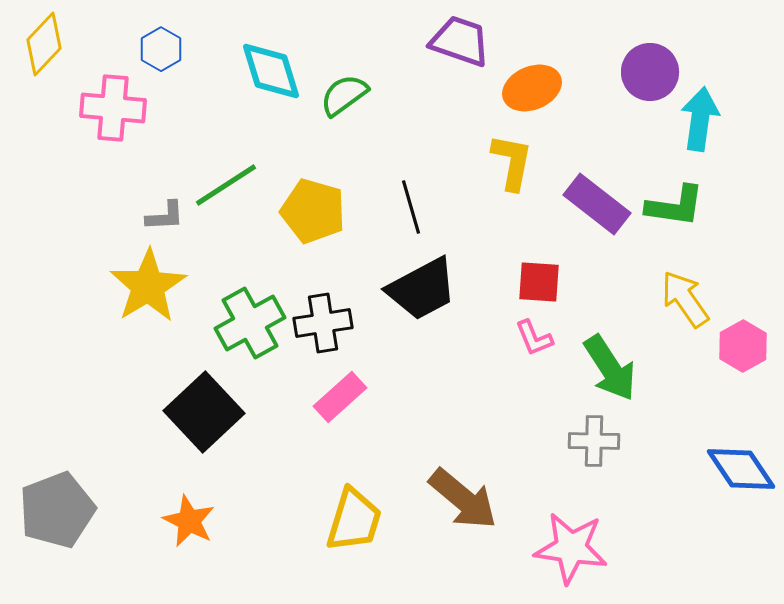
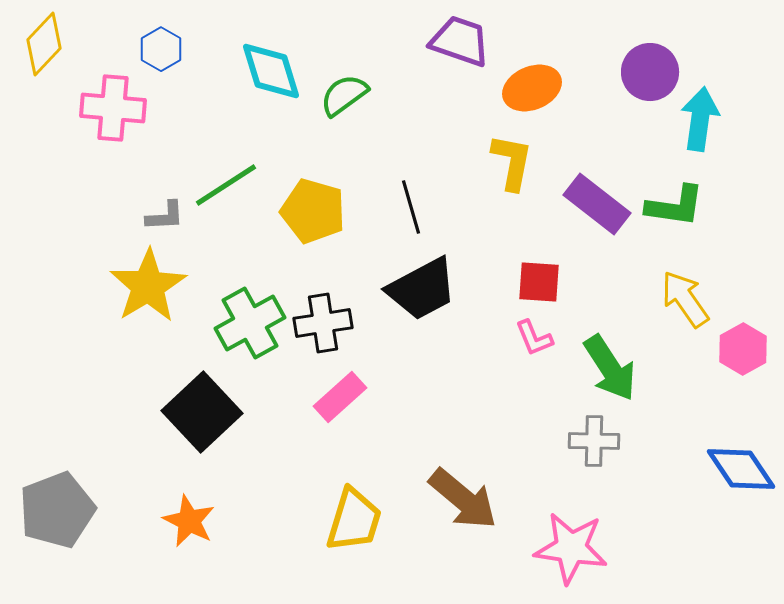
pink hexagon: moved 3 px down
black square: moved 2 px left
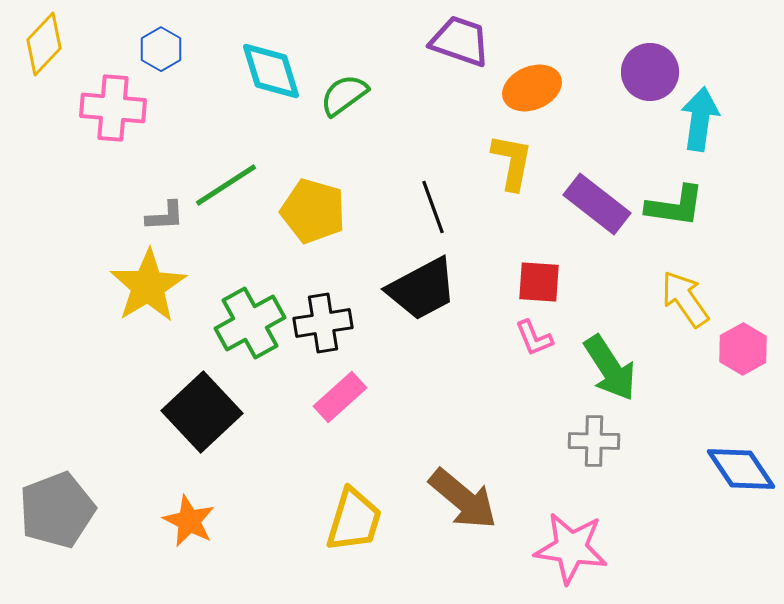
black line: moved 22 px right; rotated 4 degrees counterclockwise
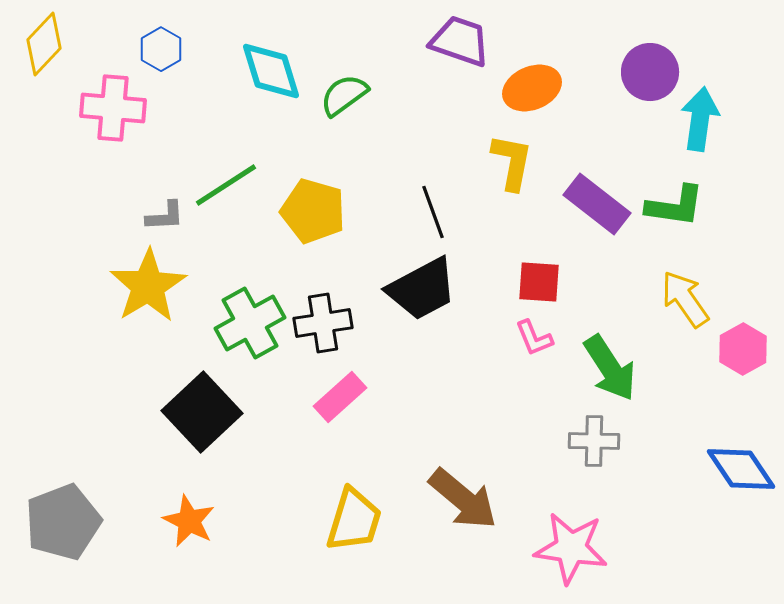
black line: moved 5 px down
gray pentagon: moved 6 px right, 12 px down
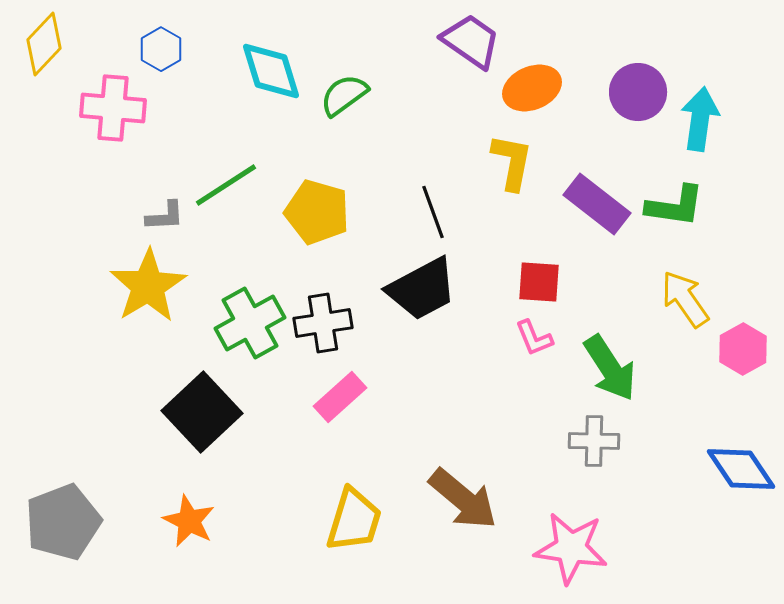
purple trapezoid: moved 11 px right; rotated 16 degrees clockwise
purple circle: moved 12 px left, 20 px down
yellow pentagon: moved 4 px right, 1 px down
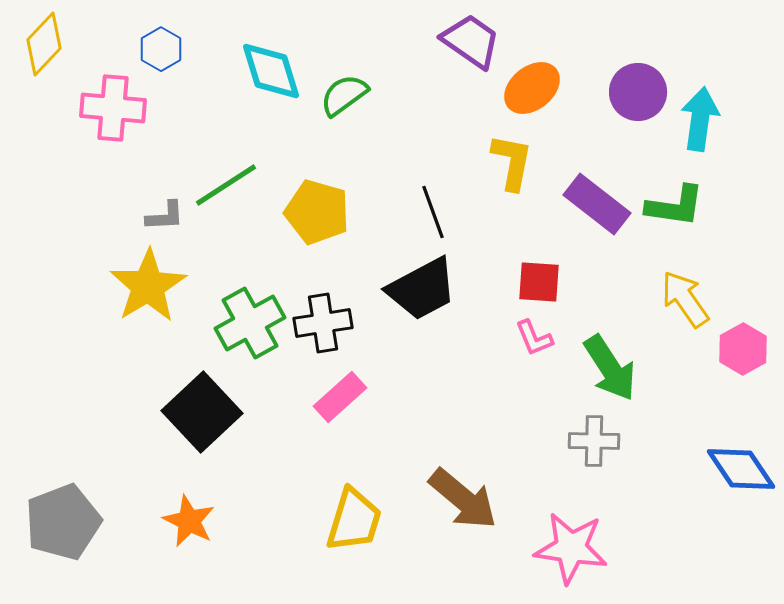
orange ellipse: rotated 16 degrees counterclockwise
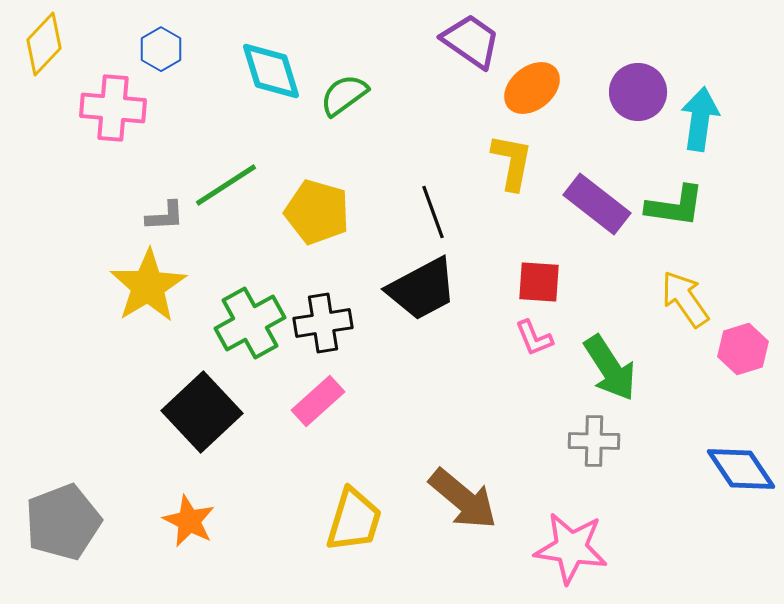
pink hexagon: rotated 12 degrees clockwise
pink rectangle: moved 22 px left, 4 px down
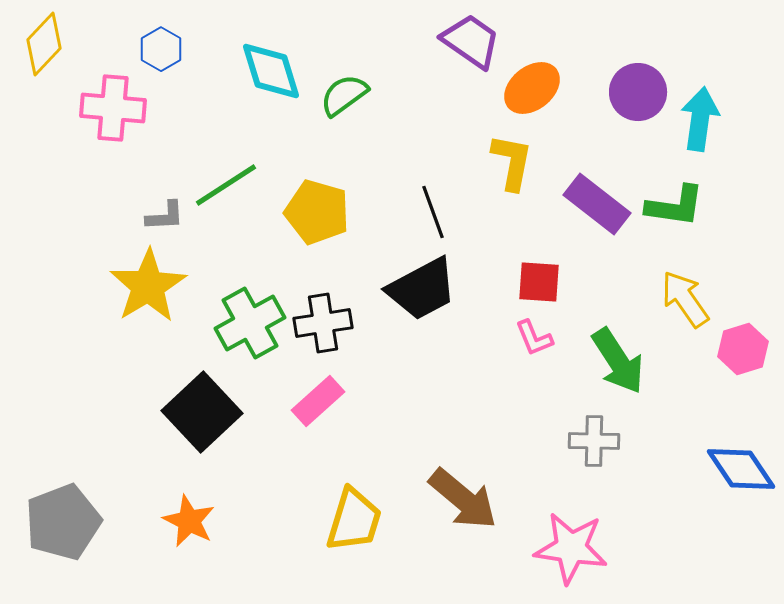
green arrow: moved 8 px right, 7 px up
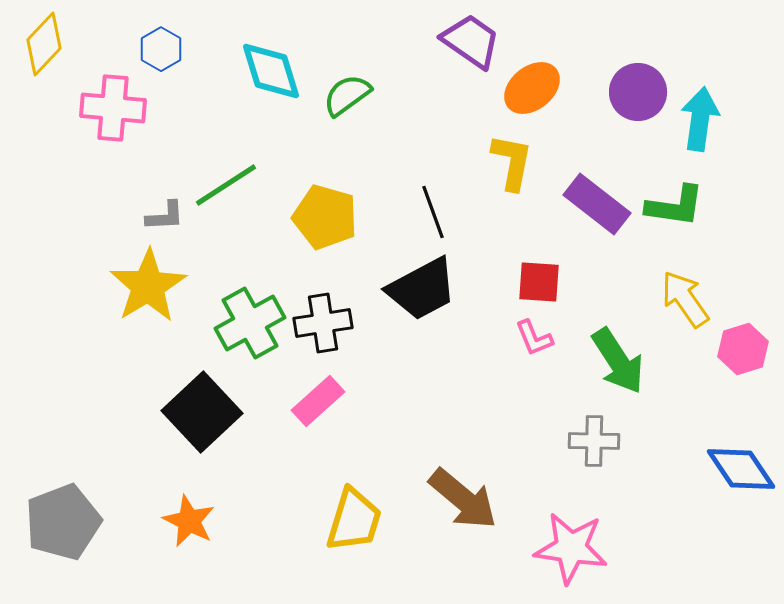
green semicircle: moved 3 px right
yellow pentagon: moved 8 px right, 5 px down
